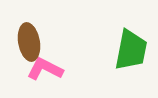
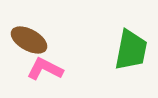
brown ellipse: moved 2 px up; rotated 51 degrees counterclockwise
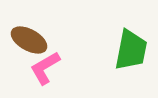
pink L-shape: moved 1 px up; rotated 57 degrees counterclockwise
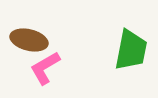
brown ellipse: rotated 15 degrees counterclockwise
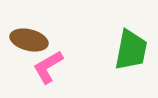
pink L-shape: moved 3 px right, 1 px up
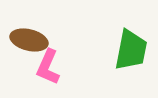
pink L-shape: rotated 36 degrees counterclockwise
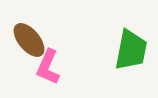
brown ellipse: rotated 36 degrees clockwise
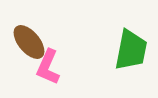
brown ellipse: moved 2 px down
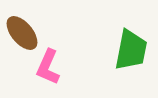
brown ellipse: moved 7 px left, 9 px up
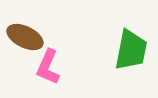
brown ellipse: moved 3 px right, 4 px down; rotated 24 degrees counterclockwise
